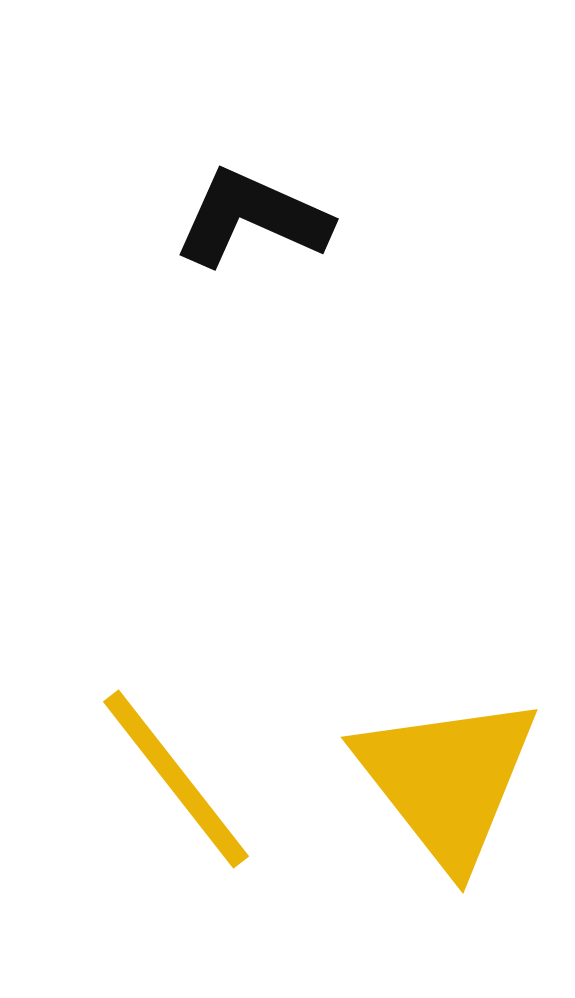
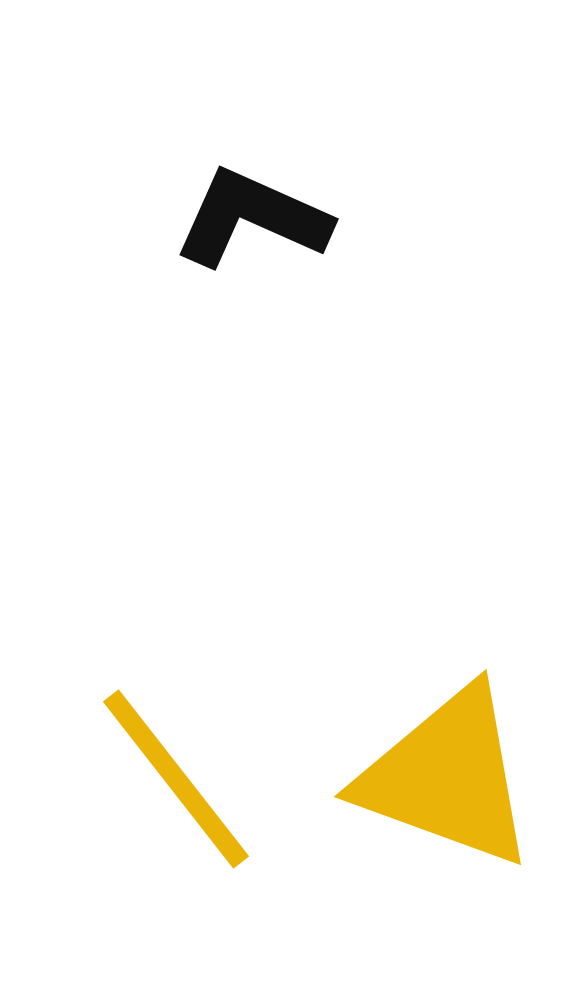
yellow triangle: moved 3 px up; rotated 32 degrees counterclockwise
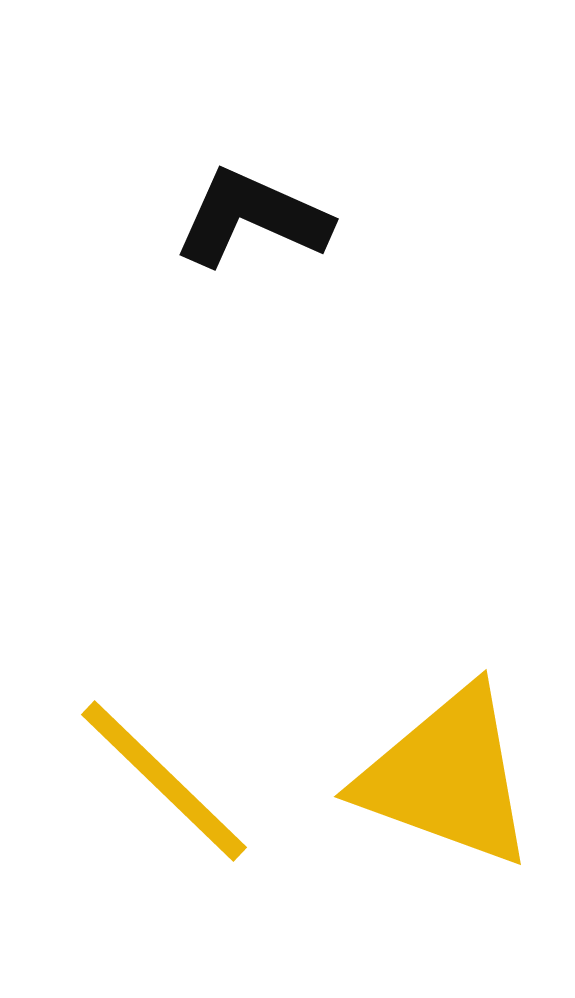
yellow line: moved 12 px left, 2 px down; rotated 8 degrees counterclockwise
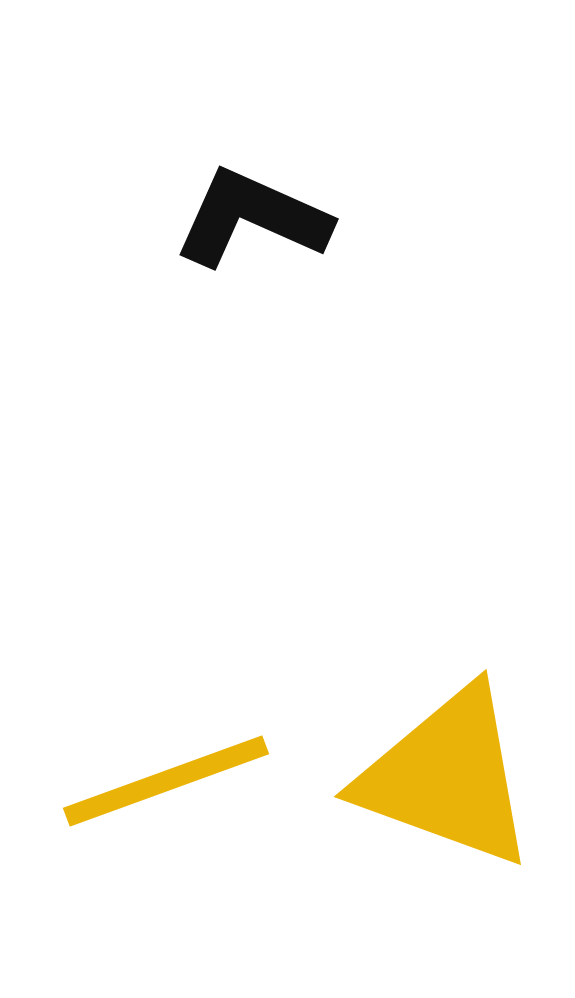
yellow line: moved 2 px right; rotated 64 degrees counterclockwise
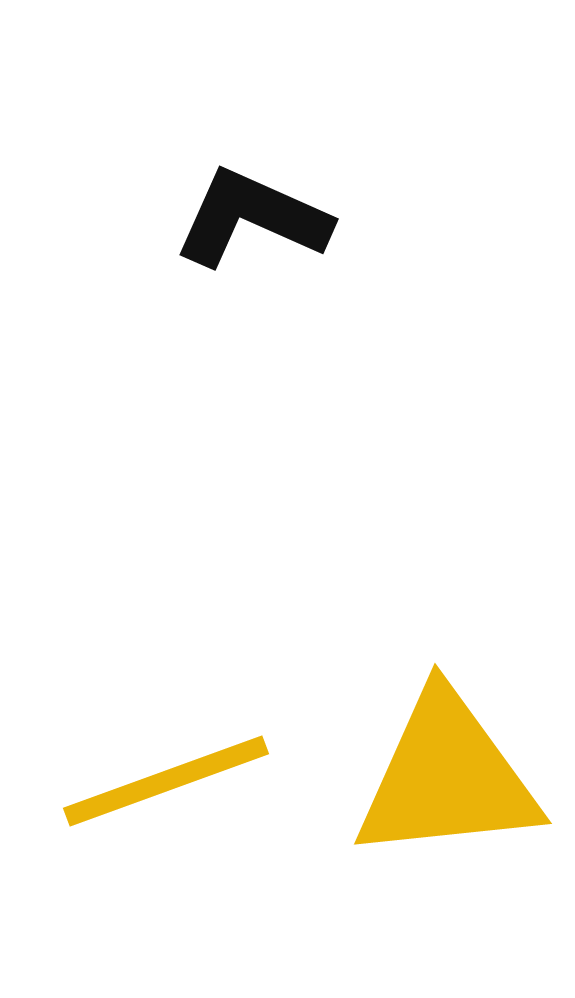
yellow triangle: rotated 26 degrees counterclockwise
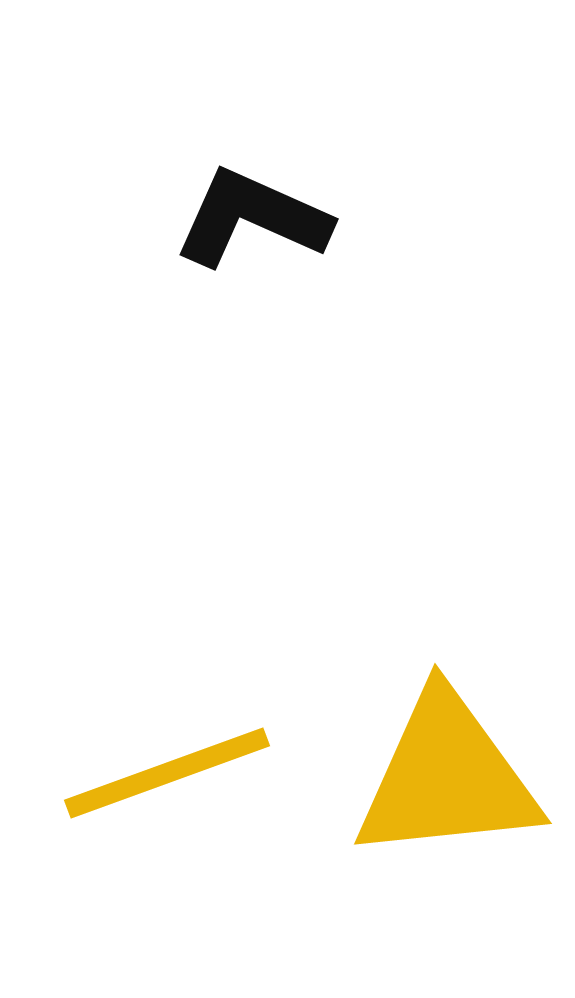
yellow line: moved 1 px right, 8 px up
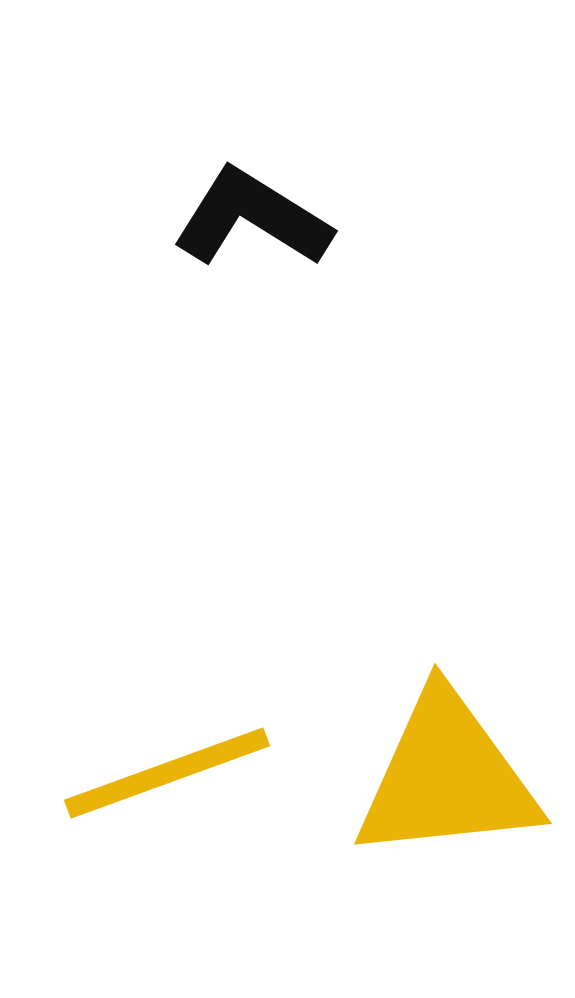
black L-shape: rotated 8 degrees clockwise
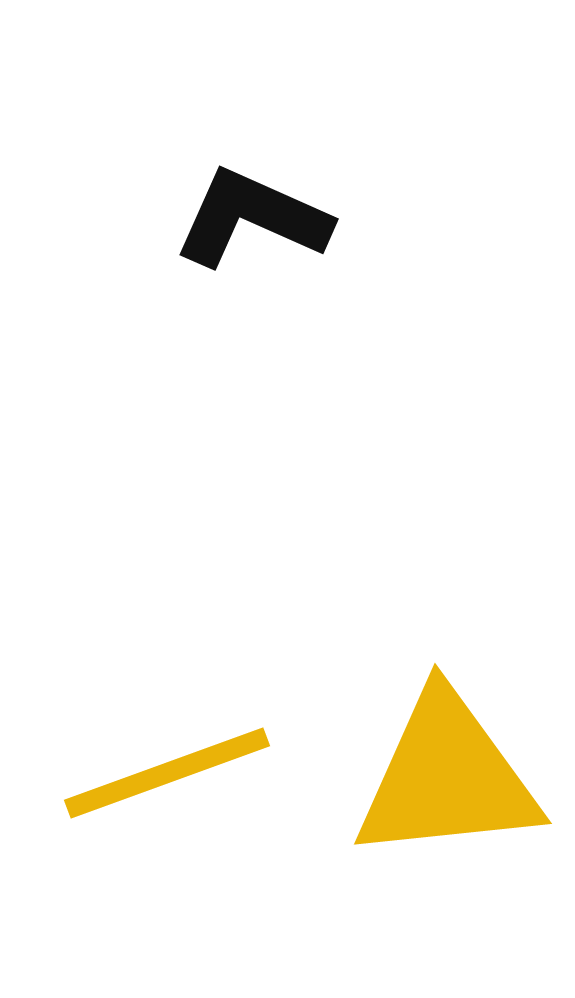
black L-shape: rotated 8 degrees counterclockwise
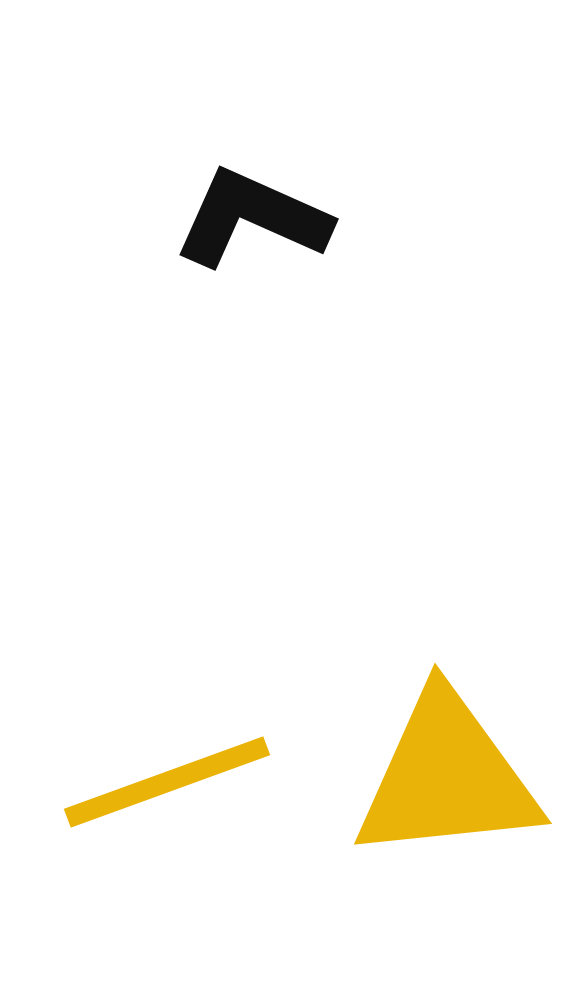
yellow line: moved 9 px down
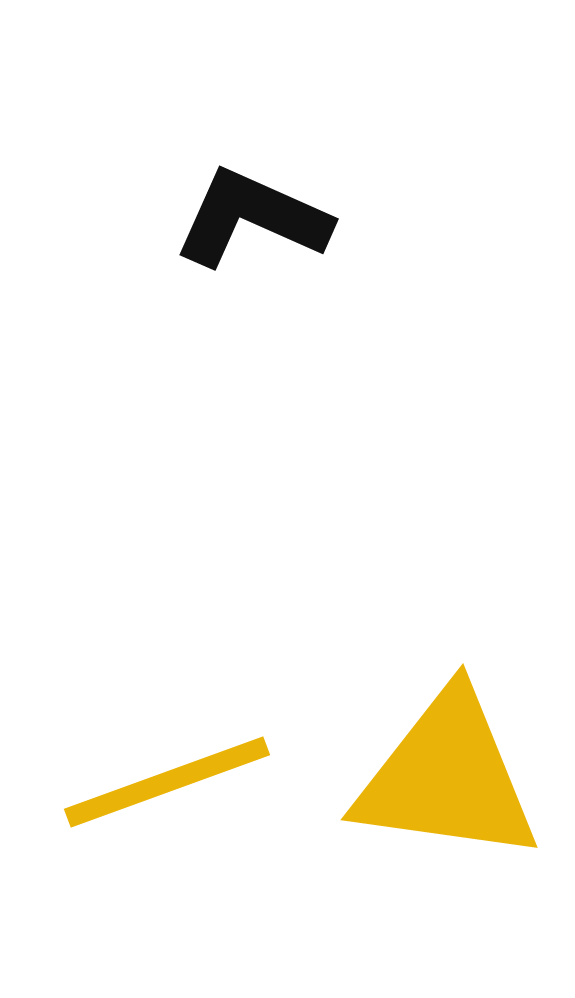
yellow triangle: rotated 14 degrees clockwise
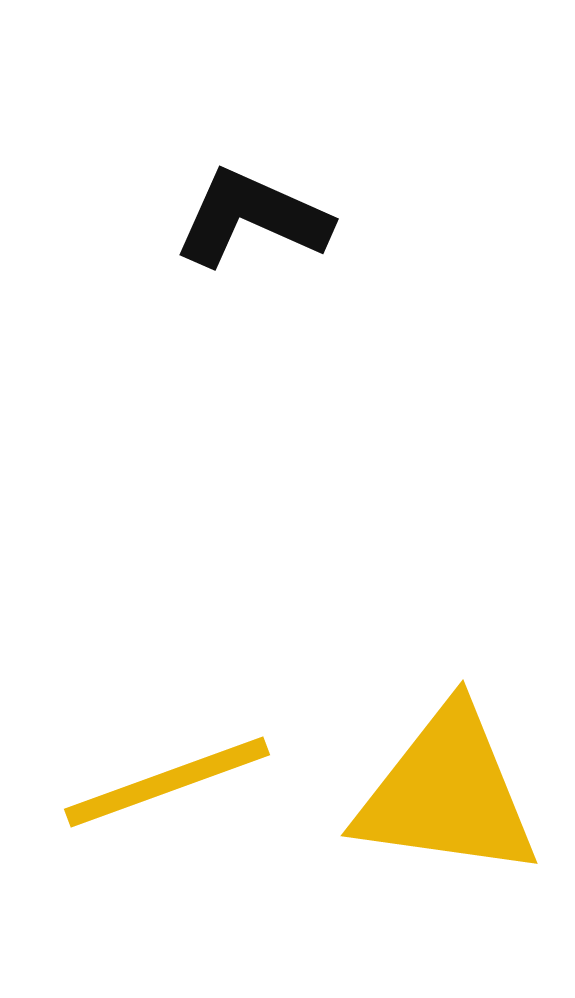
yellow triangle: moved 16 px down
